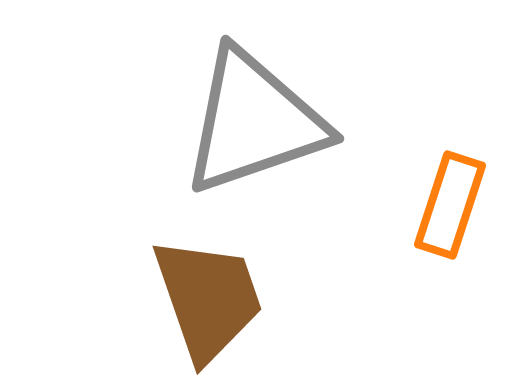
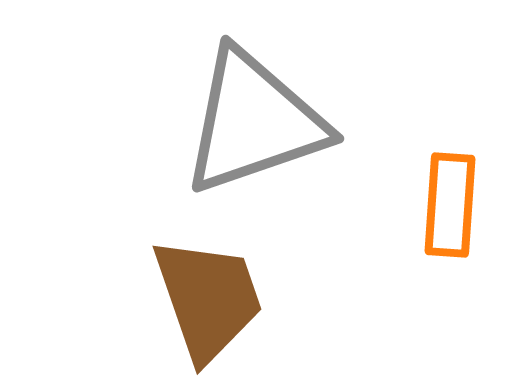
orange rectangle: rotated 14 degrees counterclockwise
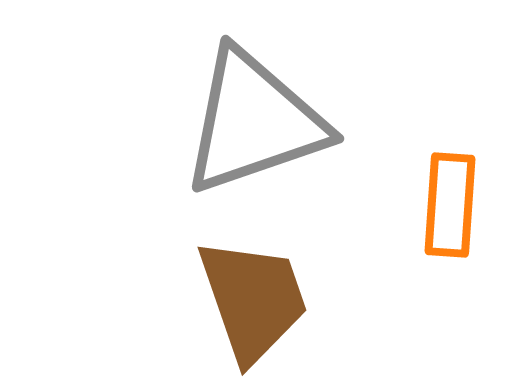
brown trapezoid: moved 45 px right, 1 px down
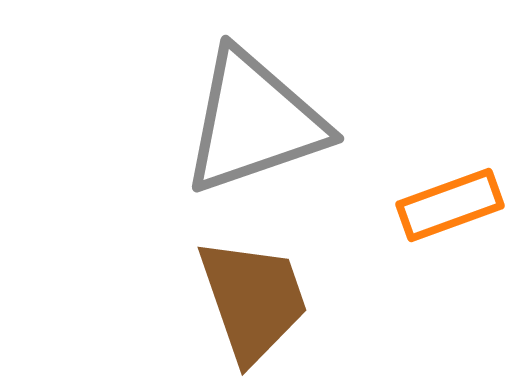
orange rectangle: rotated 66 degrees clockwise
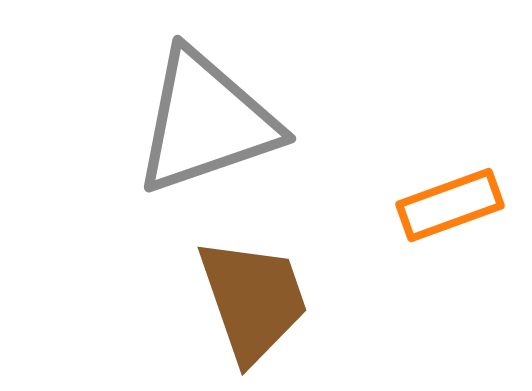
gray triangle: moved 48 px left
